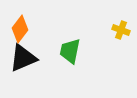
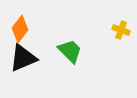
green trapezoid: rotated 124 degrees clockwise
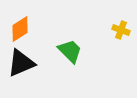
orange diamond: rotated 20 degrees clockwise
black triangle: moved 2 px left, 5 px down
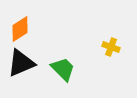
yellow cross: moved 10 px left, 17 px down
green trapezoid: moved 7 px left, 18 px down
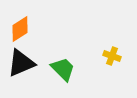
yellow cross: moved 1 px right, 9 px down
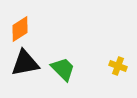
yellow cross: moved 6 px right, 10 px down
black triangle: moved 4 px right; rotated 12 degrees clockwise
